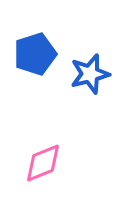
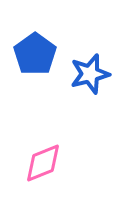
blue pentagon: rotated 18 degrees counterclockwise
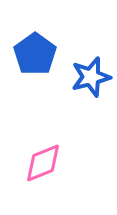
blue star: moved 1 px right, 3 px down
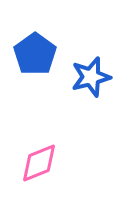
pink diamond: moved 4 px left
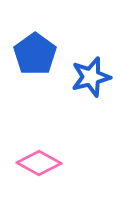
pink diamond: rotated 51 degrees clockwise
